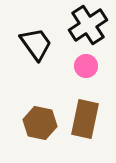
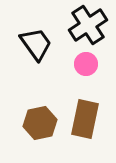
pink circle: moved 2 px up
brown hexagon: rotated 24 degrees counterclockwise
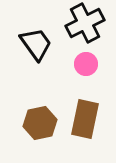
black cross: moved 3 px left, 2 px up; rotated 6 degrees clockwise
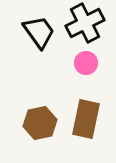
black trapezoid: moved 3 px right, 12 px up
pink circle: moved 1 px up
brown rectangle: moved 1 px right
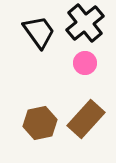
black cross: rotated 12 degrees counterclockwise
pink circle: moved 1 px left
brown rectangle: rotated 30 degrees clockwise
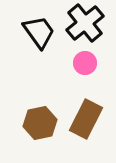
brown rectangle: rotated 15 degrees counterclockwise
